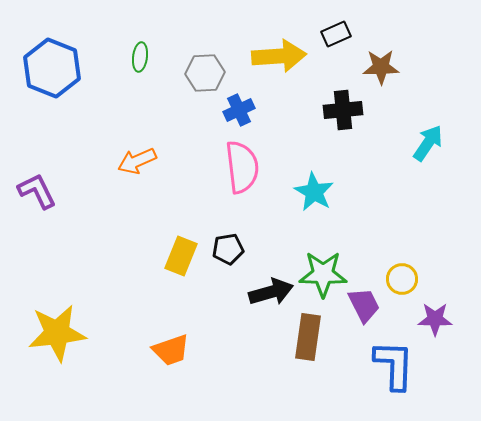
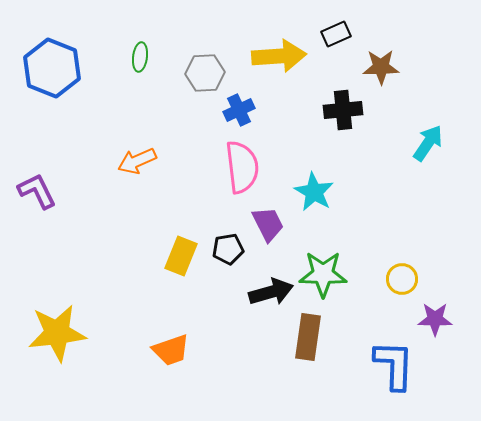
purple trapezoid: moved 96 px left, 81 px up
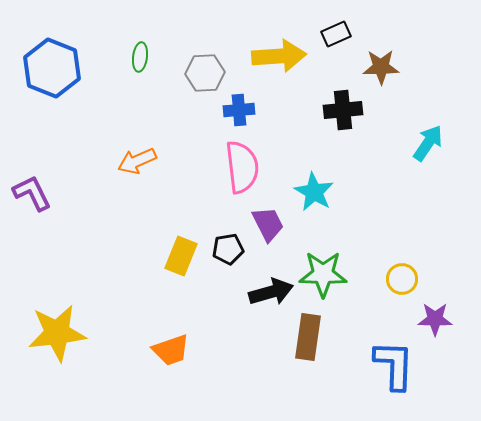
blue cross: rotated 20 degrees clockwise
purple L-shape: moved 5 px left, 2 px down
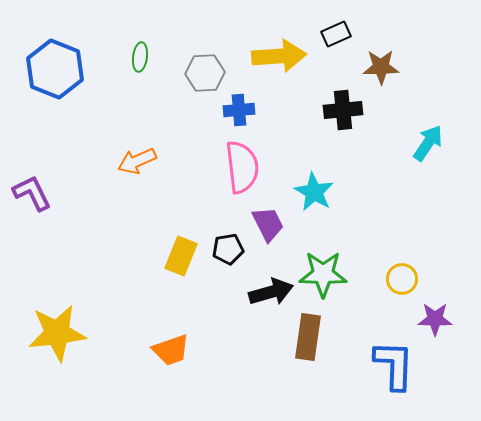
blue hexagon: moved 3 px right, 1 px down
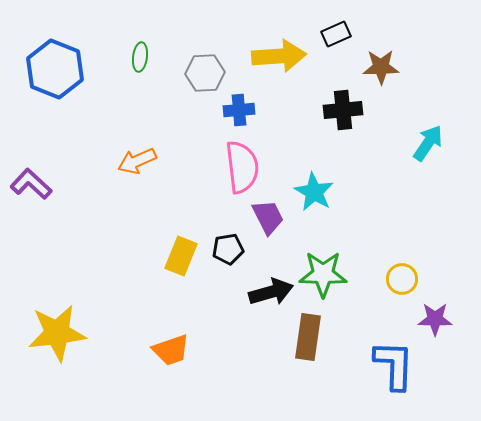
purple L-shape: moved 1 px left, 9 px up; rotated 21 degrees counterclockwise
purple trapezoid: moved 7 px up
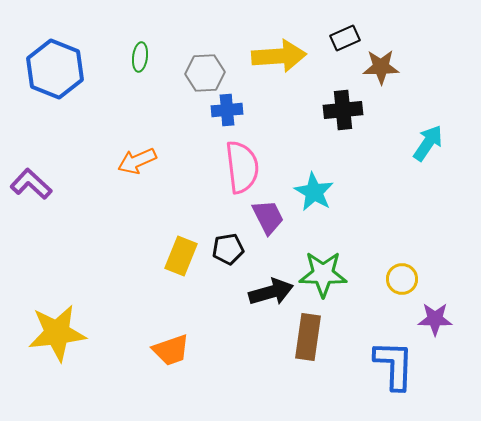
black rectangle: moved 9 px right, 4 px down
blue cross: moved 12 px left
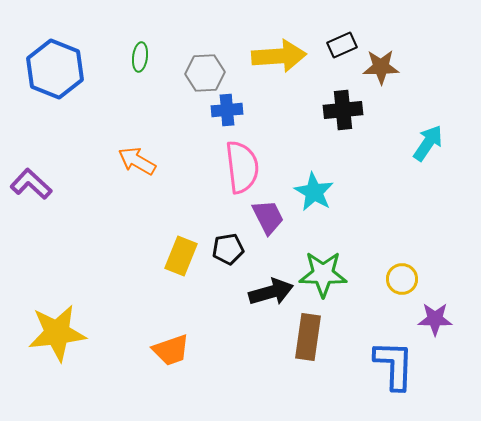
black rectangle: moved 3 px left, 7 px down
orange arrow: rotated 54 degrees clockwise
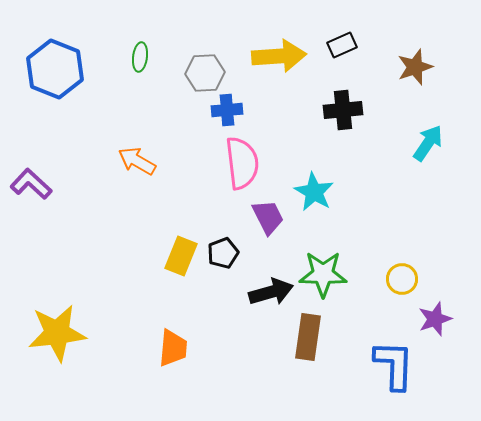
brown star: moved 34 px right; rotated 18 degrees counterclockwise
pink semicircle: moved 4 px up
black pentagon: moved 5 px left, 4 px down; rotated 12 degrees counterclockwise
purple star: rotated 20 degrees counterclockwise
orange trapezoid: moved 2 px right, 2 px up; rotated 66 degrees counterclockwise
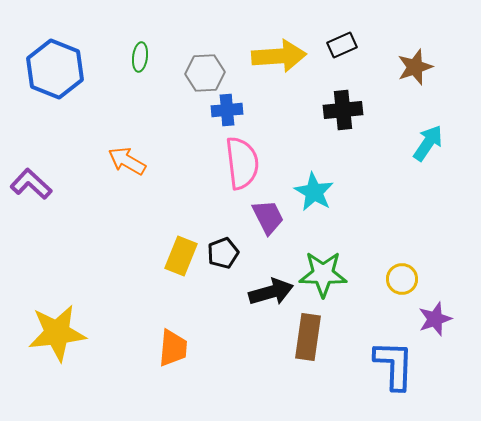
orange arrow: moved 10 px left
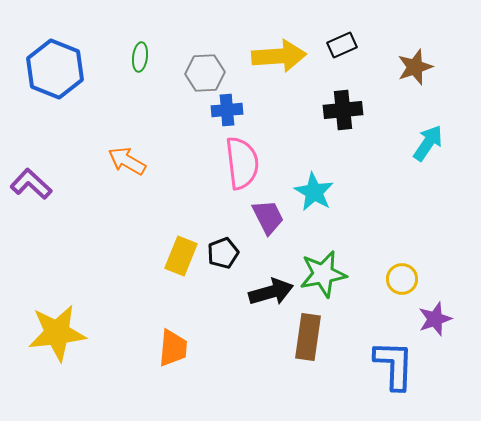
green star: rotated 12 degrees counterclockwise
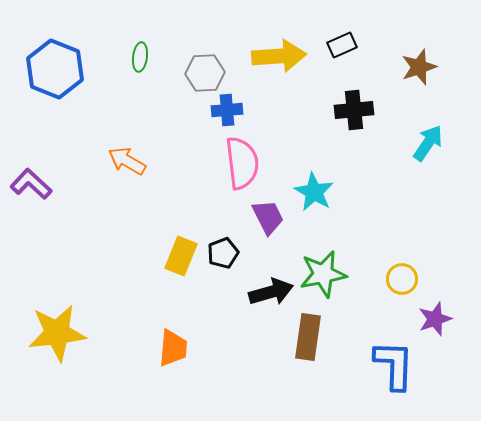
brown star: moved 4 px right
black cross: moved 11 px right
